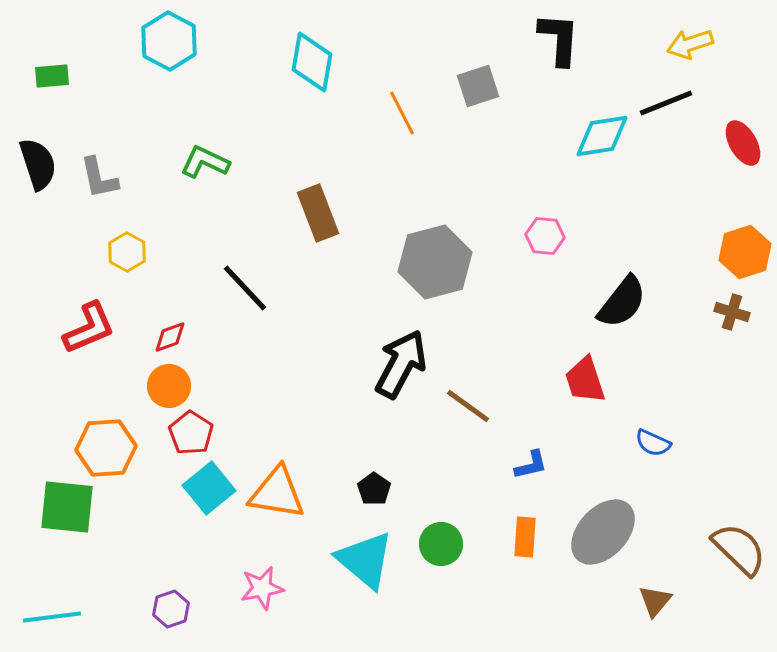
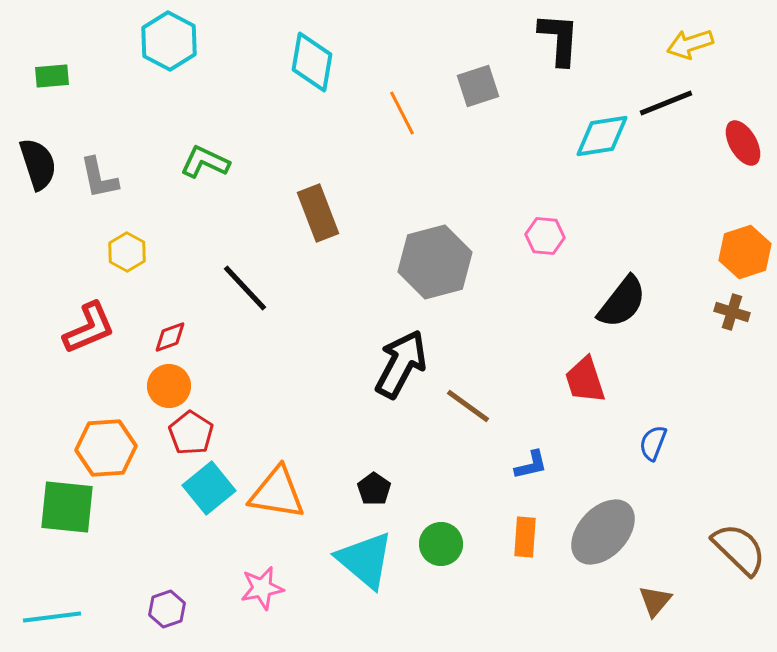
blue semicircle at (653, 443): rotated 87 degrees clockwise
purple hexagon at (171, 609): moved 4 px left
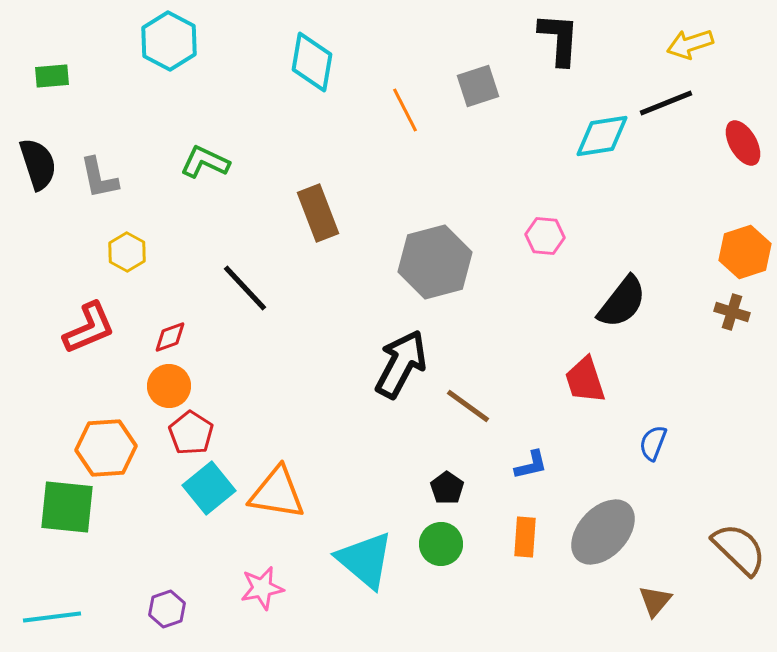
orange line at (402, 113): moved 3 px right, 3 px up
black pentagon at (374, 489): moved 73 px right, 1 px up
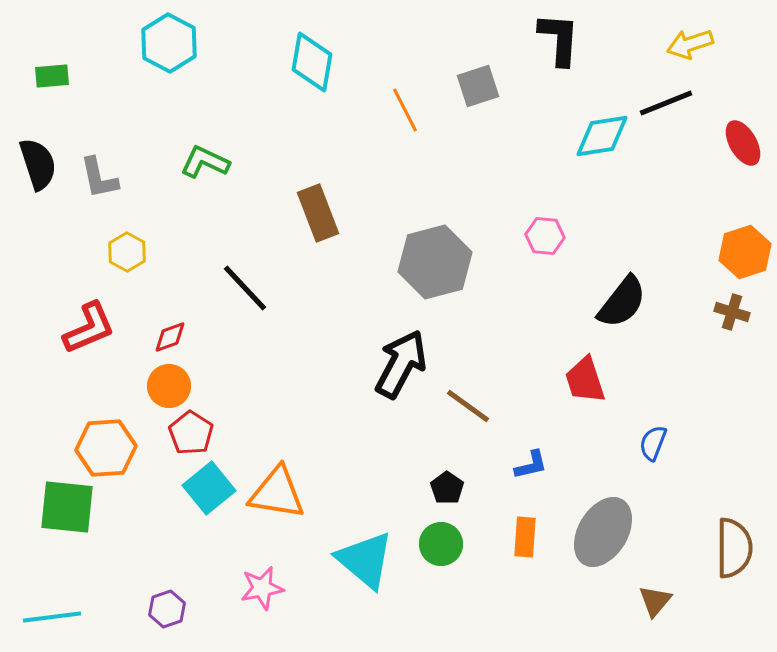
cyan hexagon at (169, 41): moved 2 px down
gray ellipse at (603, 532): rotated 12 degrees counterclockwise
brown semicircle at (739, 549): moved 5 px left, 1 px up; rotated 46 degrees clockwise
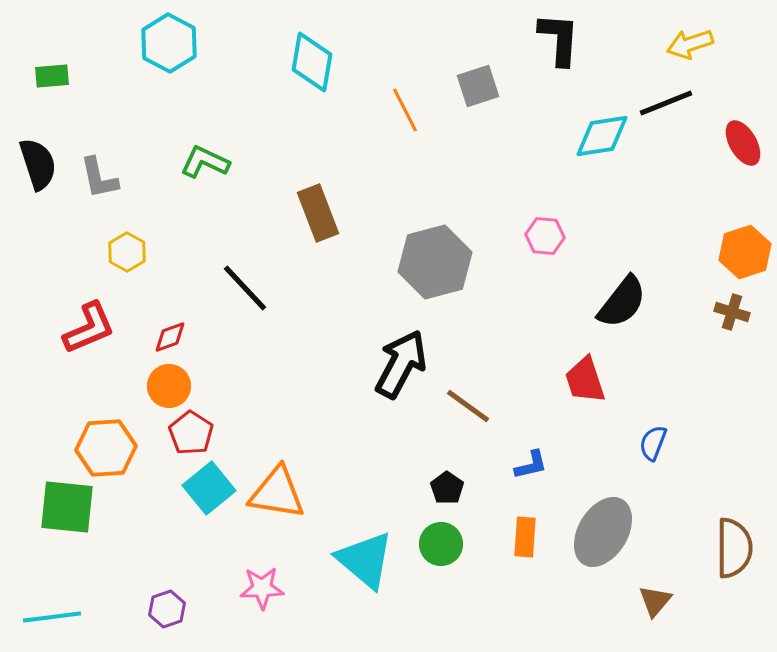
pink star at (262, 588): rotated 9 degrees clockwise
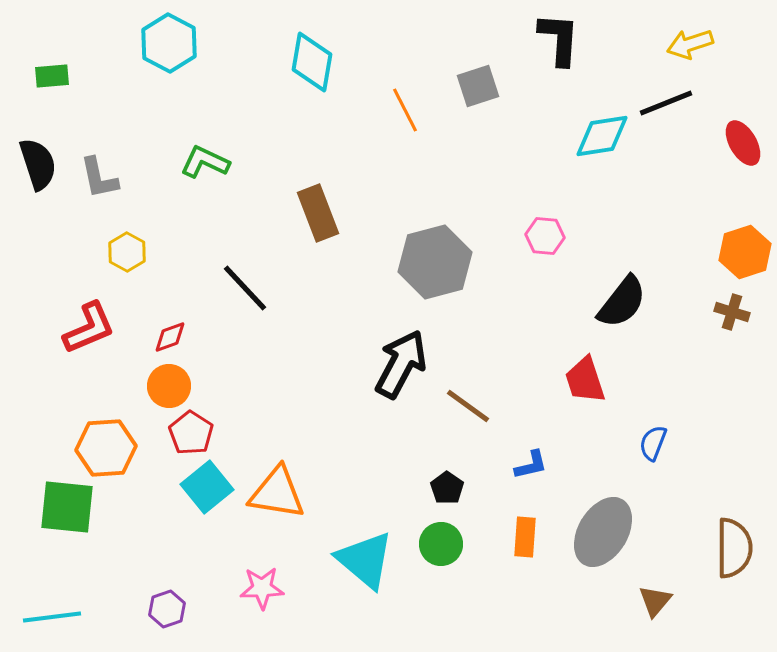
cyan square at (209, 488): moved 2 px left, 1 px up
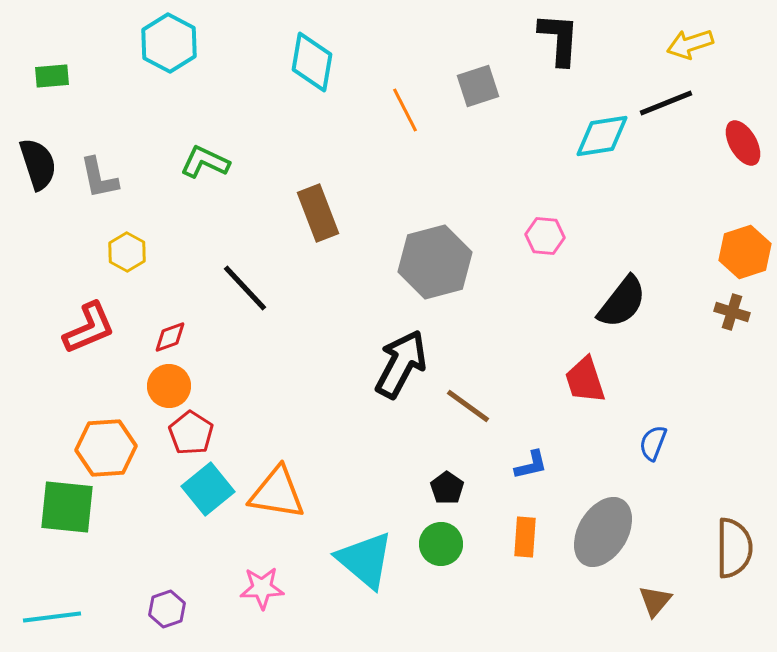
cyan square at (207, 487): moved 1 px right, 2 px down
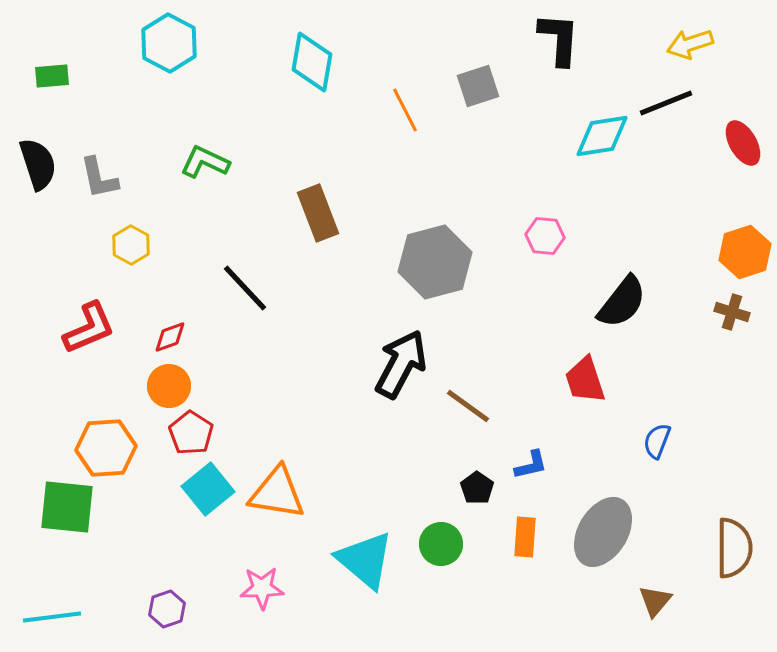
yellow hexagon at (127, 252): moved 4 px right, 7 px up
blue semicircle at (653, 443): moved 4 px right, 2 px up
black pentagon at (447, 488): moved 30 px right
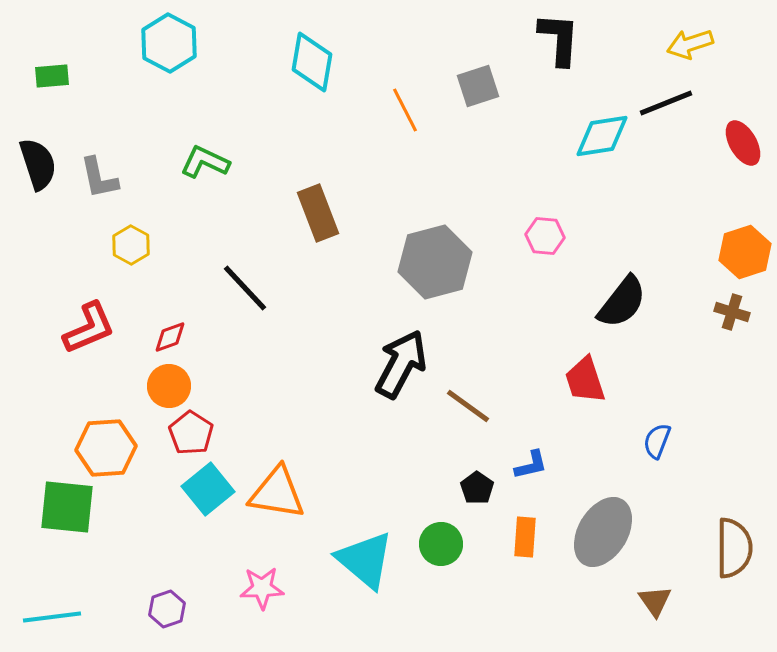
brown triangle at (655, 601): rotated 15 degrees counterclockwise
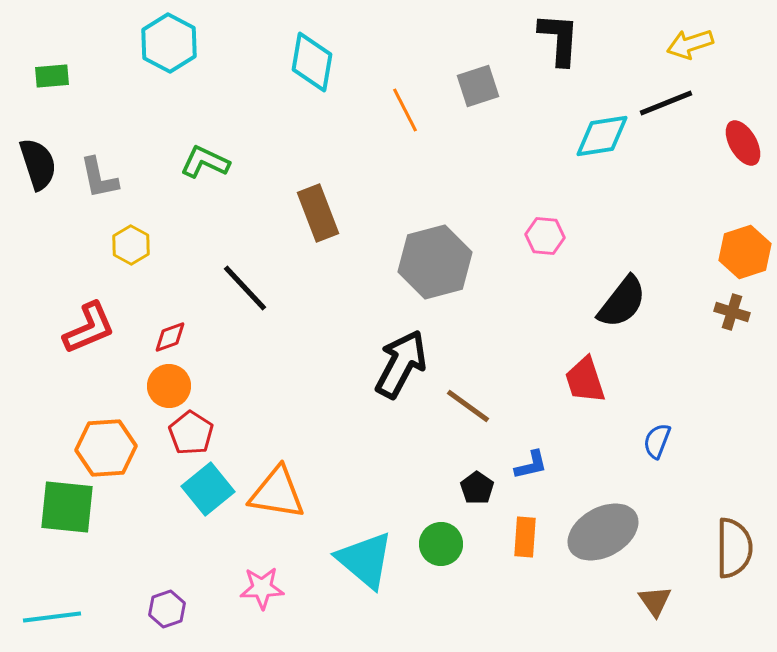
gray ellipse at (603, 532): rotated 30 degrees clockwise
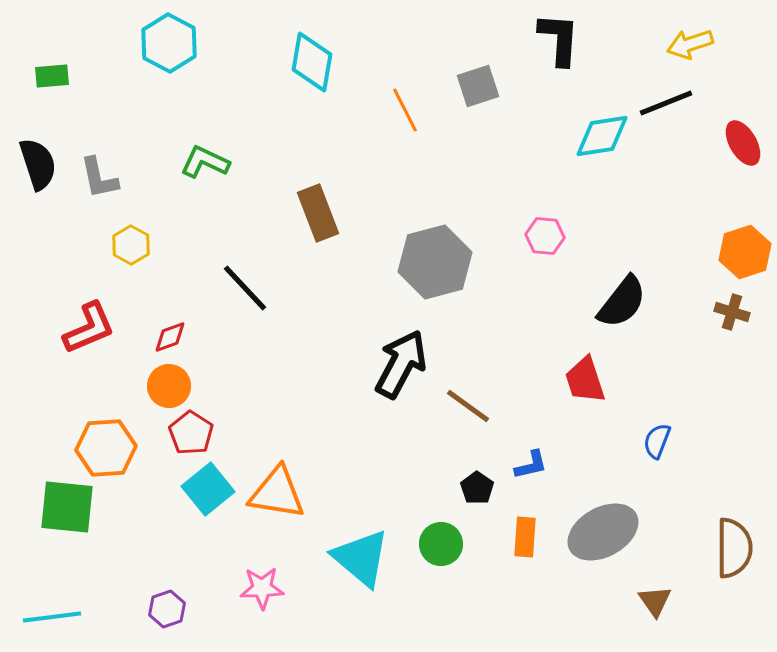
cyan triangle at (365, 560): moved 4 px left, 2 px up
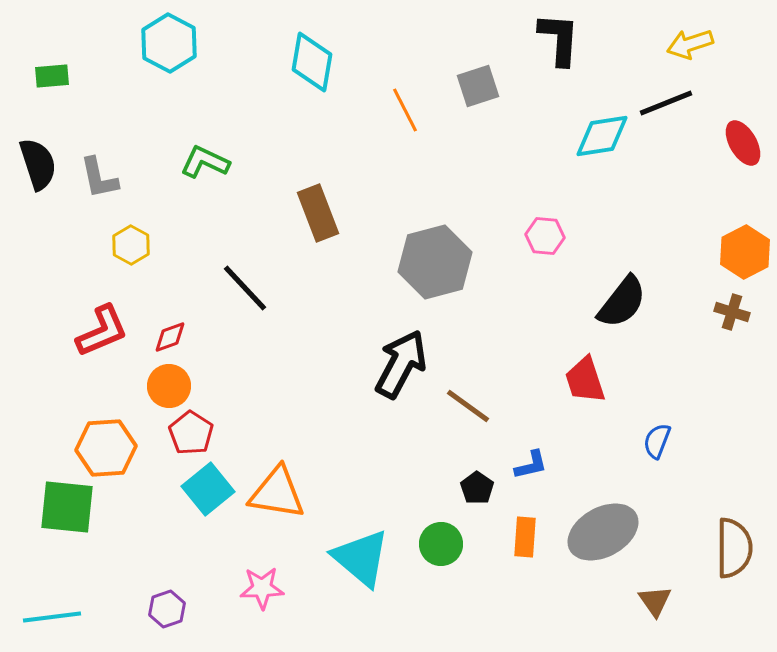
orange hexagon at (745, 252): rotated 9 degrees counterclockwise
red L-shape at (89, 328): moved 13 px right, 3 px down
